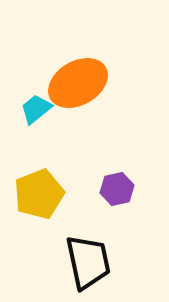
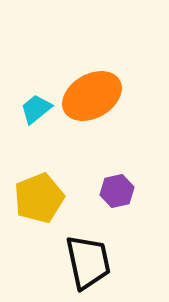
orange ellipse: moved 14 px right, 13 px down
purple hexagon: moved 2 px down
yellow pentagon: moved 4 px down
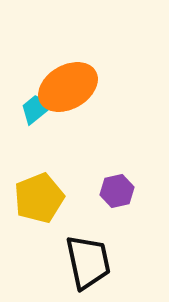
orange ellipse: moved 24 px left, 9 px up
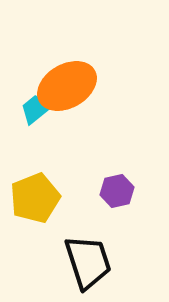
orange ellipse: moved 1 px left, 1 px up
yellow pentagon: moved 4 px left
black trapezoid: rotated 6 degrees counterclockwise
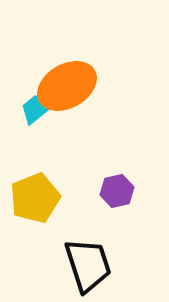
black trapezoid: moved 3 px down
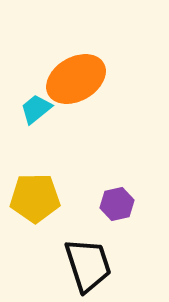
orange ellipse: moved 9 px right, 7 px up
purple hexagon: moved 13 px down
yellow pentagon: rotated 21 degrees clockwise
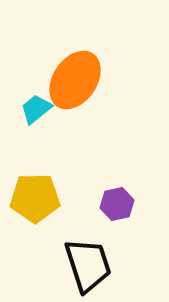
orange ellipse: moved 1 px left, 1 px down; rotated 26 degrees counterclockwise
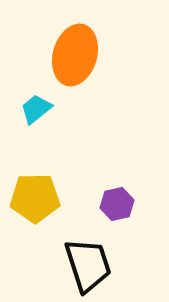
orange ellipse: moved 25 px up; rotated 18 degrees counterclockwise
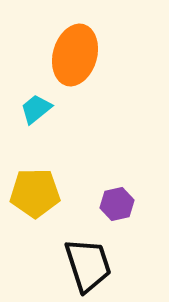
yellow pentagon: moved 5 px up
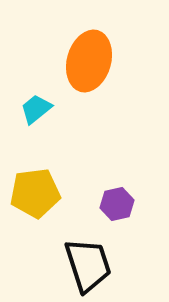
orange ellipse: moved 14 px right, 6 px down
yellow pentagon: rotated 6 degrees counterclockwise
